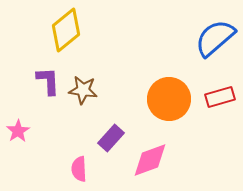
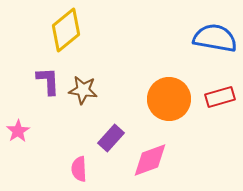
blue semicircle: rotated 51 degrees clockwise
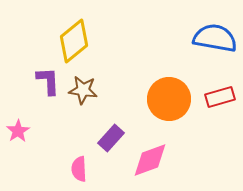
yellow diamond: moved 8 px right, 11 px down
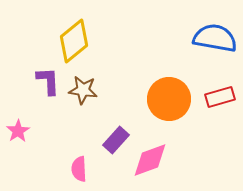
purple rectangle: moved 5 px right, 2 px down
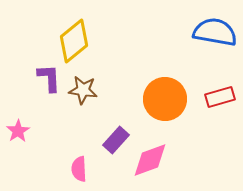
blue semicircle: moved 6 px up
purple L-shape: moved 1 px right, 3 px up
orange circle: moved 4 px left
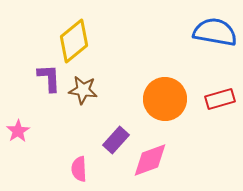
red rectangle: moved 2 px down
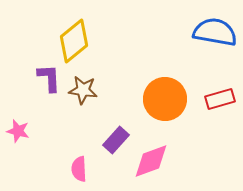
pink star: rotated 25 degrees counterclockwise
pink diamond: moved 1 px right, 1 px down
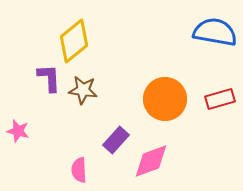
pink semicircle: moved 1 px down
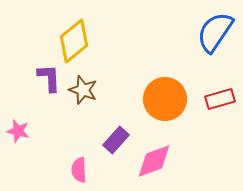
blue semicircle: rotated 66 degrees counterclockwise
brown star: rotated 12 degrees clockwise
pink diamond: moved 3 px right
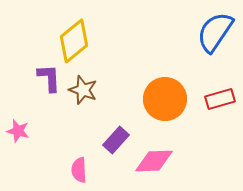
pink diamond: rotated 18 degrees clockwise
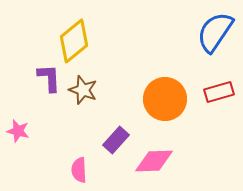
red rectangle: moved 1 px left, 7 px up
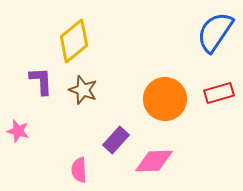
purple L-shape: moved 8 px left, 3 px down
red rectangle: moved 1 px down
